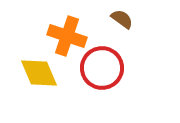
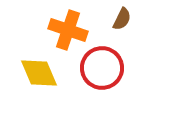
brown semicircle: rotated 80 degrees clockwise
orange cross: moved 1 px right, 6 px up
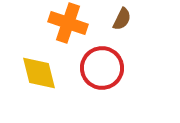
orange cross: moved 7 px up
yellow diamond: rotated 9 degrees clockwise
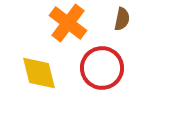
brown semicircle: rotated 15 degrees counterclockwise
orange cross: rotated 18 degrees clockwise
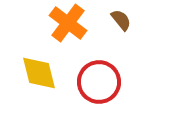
brown semicircle: moved 1 px left, 1 px down; rotated 50 degrees counterclockwise
red circle: moved 3 px left, 14 px down
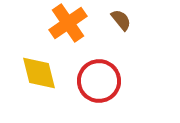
orange cross: rotated 18 degrees clockwise
red circle: moved 1 px up
